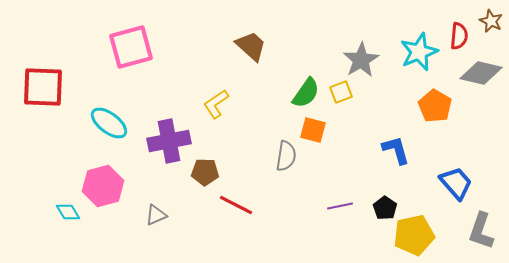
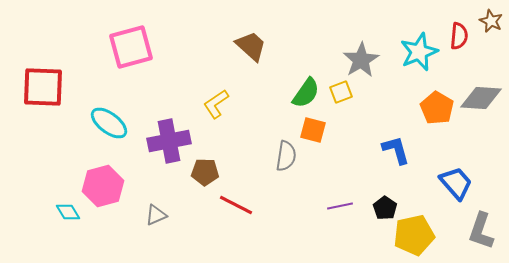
gray diamond: moved 25 px down; rotated 9 degrees counterclockwise
orange pentagon: moved 2 px right, 2 px down
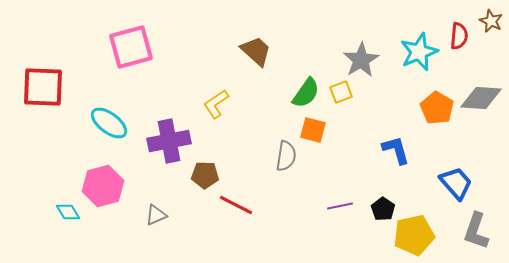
brown trapezoid: moved 5 px right, 5 px down
brown pentagon: moved 3 px down
black pentagon: moved 2 px left, 1 px down
gray L-shape: moved 5 px left
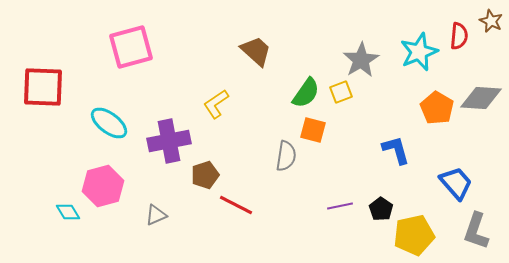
brown pentagon: rotated 20 degrees counterclockwise
black pentagon: moved 2 px left
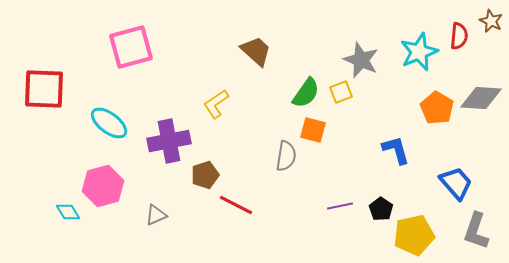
gray star: rotated 18 degrees counterclockwise
red square: moved 1 px right, 2 px down
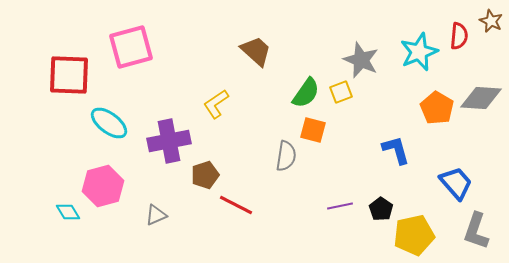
red square: moved 25 px right, 14 px up
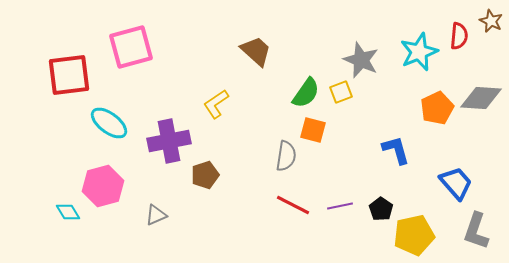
red square: rotated 9 degrees counterclockwise
orange pentagon: rotated 16 degrees clockwise
red line: moved 57 px right
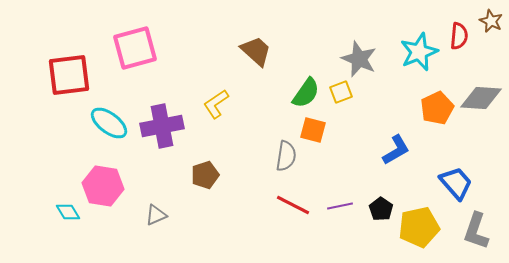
pink square: moved 4 px right, 1 px down
gray star: moved 2 px left, 1 px up
purple cross: moved 7 px left, 15 px up
blue L-shape: rotated 76 degrees clockwise
pink hexagon: rotated 24 degrees clockwise
yellow pentagon: moved 5 px right, 8 px up
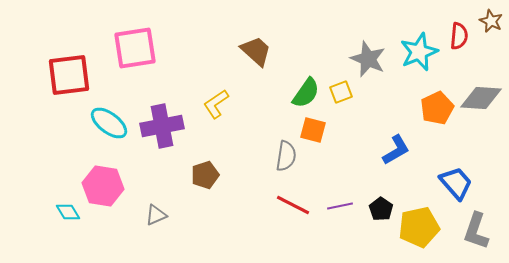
pink square: rotated 6 degrees clockwise
gray star: moved 9 px right
